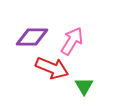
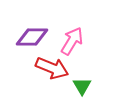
green triangle: moved 2 px left
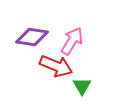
purple diamond: rotated 8 degrees clockwise
red arrow: moved 4 px right, 2 px up
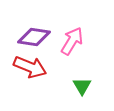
purple diamond: moved 2 px right
red arrow: moved 26 px left, 1 px down
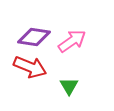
pink arrow: rotated 24 degrees clockwise
green triangle: moved 13 px left
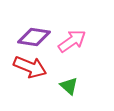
green triangle: rotated 18 degrees counterclockwise
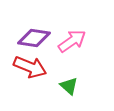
purple diamond: moved 1 px down
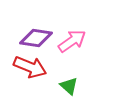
purple diamond: moved 2 px right
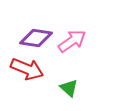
red arrow: moved 3 px left, 2 px down
green triangle: moved 2 px down
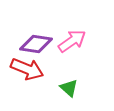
purple diamond: moved 6 px down
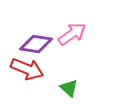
pink arrow: moved 7 px up
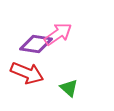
pink arrow: moved 14 px left
red arrow: moved 4 px down
